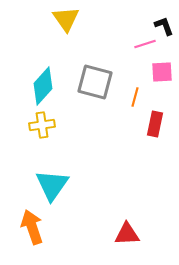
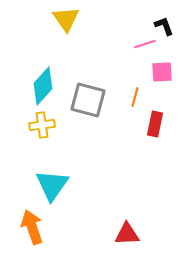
gray square: moved 7 px left, 18 px down
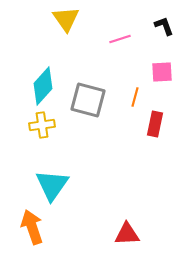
pink line: moved 25 px left, 5 px up
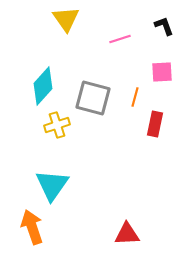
gray square: moved 5 px right, 2 px up
yellow cross: moved 15 px right; rotated 10 degrees counterclockwise
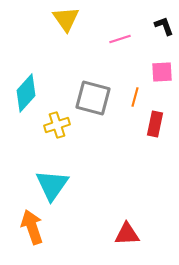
cyan diamond: moved 17 px left, 7 px down
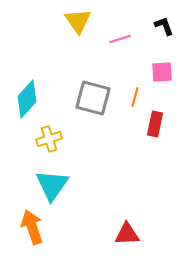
yellow triangle: moved 12 px right, 2 px down
cyan diamond: moved 1 px right, 6 px down
yellow cross: moved 8 px left, 14 px down
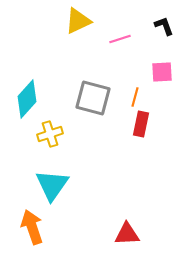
yellow triangle: rotated 40 degrees clockwise
red rectangle: moved 14 px left
yellow cross: moved 1 px right, 5 px up
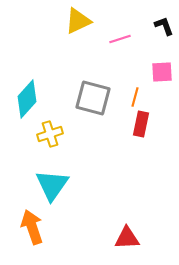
red triangle: moved 4 px down
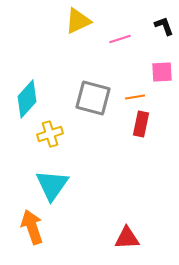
orange line: rotated 66 degrees clockwise
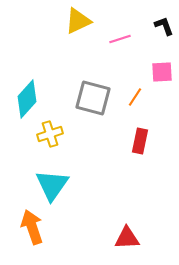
orange line: rotated 48 degrees counterclockwise
red rectangle: moved 1 px left, 17 px down
